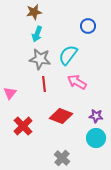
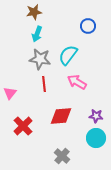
red diamond: rotated 25 degrees counterclockwise
gray cross: moved 2 px up
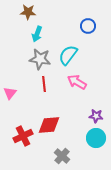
brown star: moved 6 px left; rotated 14 degrees clockwise
red diamond: moved 12 px left, 9 px down
red cross: moved 10 px down; rotated 18 degrees clockwise
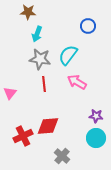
red diamond: moved 1 px left, 1 px down
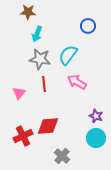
pink triangle: moved 9 px right
purple star: rotated 16 degrees clockwise
